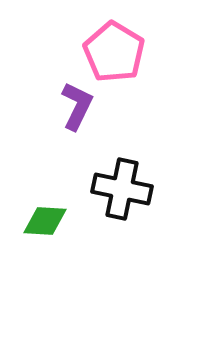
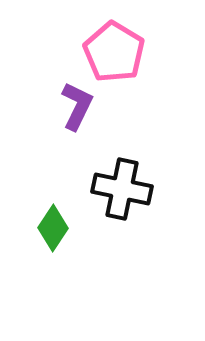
green diamond: moved 8 px right, 7 px down; rotated 60 degrees counterclockwise
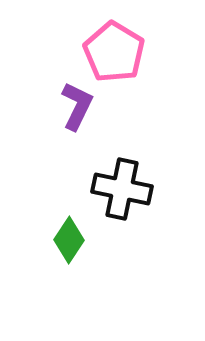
green diamond: moved 16 px right, 12 px down
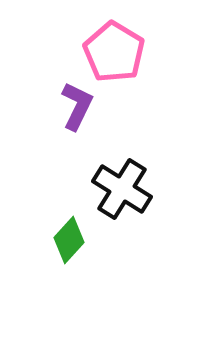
black cross: rotated 20 degrees clockwise
green diamond: rotated 9 degrees clockwise
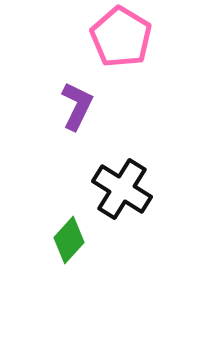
pink pentagon: moved 7 px right, 15 px up
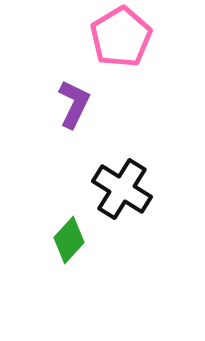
pink pentagon: rotated 10 degrees clockwise
purple L-shape: moved 3 px left, 2 px up
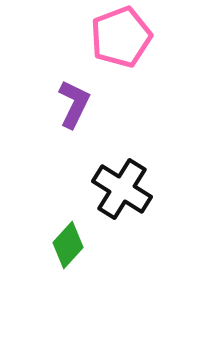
pink pentagon: rotated 10 degrees clockwise
green diamond: moved 1 px left, 5 px down
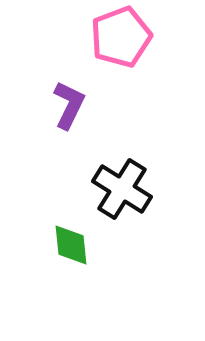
purple L-shape: moved 5 px left, 1 px down
green diamond: moved 3 px right; rotated 48 degrees counterclockwise
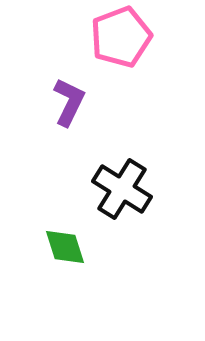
purple L-shape: moved 3 px up
green diamond: moved 6 px left, 2 px down; rotated 12 degrees counterclockwise
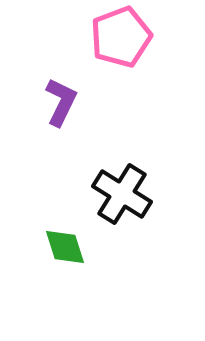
purple L-shape: moved 8 px left
black cross: moved 5 px down
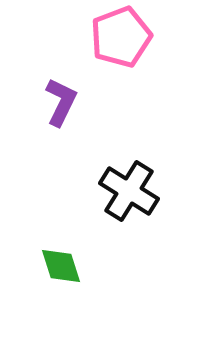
black cross: moved 7 px right, 3 px up
green diamond: moved 4 px left, 19 px down
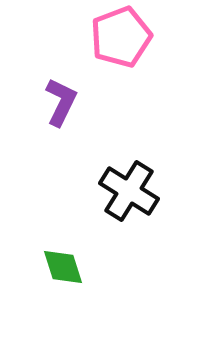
green diamond: moved 2 px right, 1 px down
